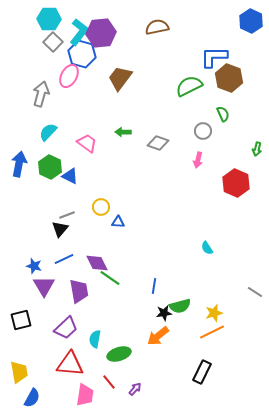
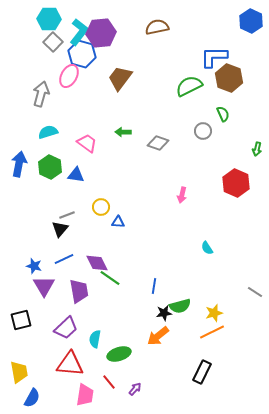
cyan semicircle at (48, 132): rotated 30 degrees clockwise
pink arrow at (198, 160): moved 16 px left, 35 px down
blue triangle at (70, 176): moved 6 px right, 1 px up; rotated 18 degrees counterclockwise
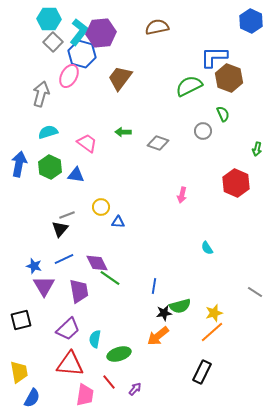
purple trapezoid at (66, 328): moved 2 px right, 1 px down
orange line at (212, 332): rotated 15 degrees counterclockwise
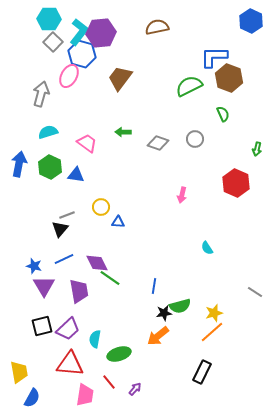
gray circle at (203, 131): moved 8 px left, 8 px down
black square at (21, 320): moved 21 px right, 6 px down
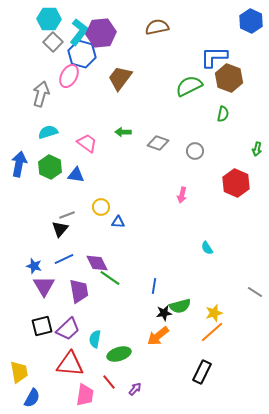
green semicircle at (223, 114): rotated 35 degrees clockwise
gray circle at (195, 139): moved 12 px down
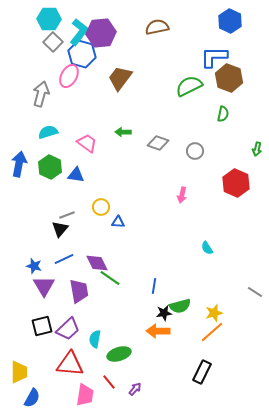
blue hexagon at (251, 21): moved 21 px left
orange arrow at (158, 336): moved 5 px up; rotated 40 degrees clockwise
yellow trapezoid at (19, 372): rotated 10 degrees clockwise
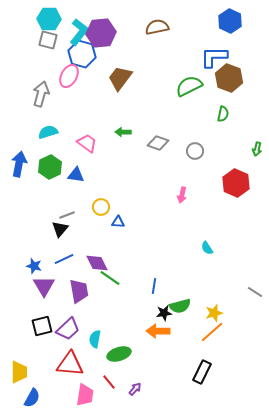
gray square at (53, 42): moved 5 px left, 2 px up; rotated 30 degrees counterclockwise
green hexagon at (50, 167): rotated 10 degrees clockwise
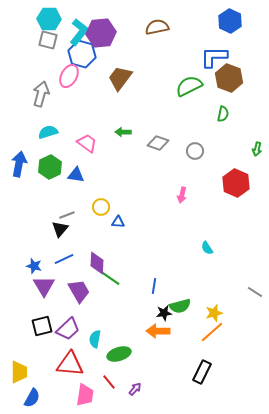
purple diamond at (97, 263): rotated 30 degrees clockwise
purple trapezoid at (79, 291): rotated 20 degrees counterclockwise
